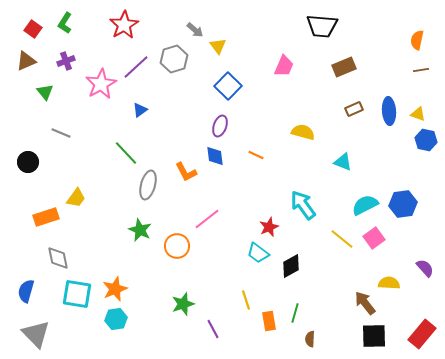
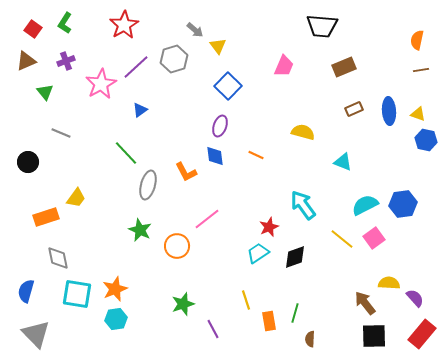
cyan trapezoid at (258, 253): rotated 110 degrees clockwise
black diamond at (291, 266): moved 4 px right, 9 px up; rotated 10 degrees clockwise
purple semicircle at (425, 268): moved 10 px left, 30 px down
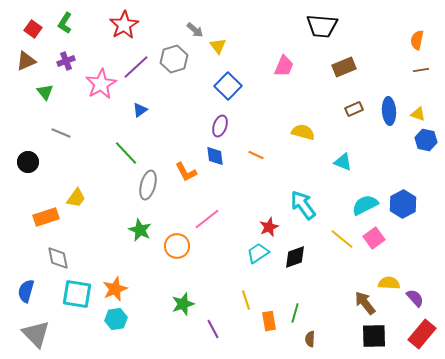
blue hexagon at (403, 204): rotated 20 degrees counterclockwise
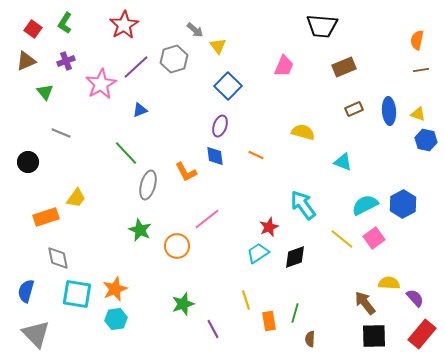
blue triangle at (140, 110): rotated 14 degrees clockwise
